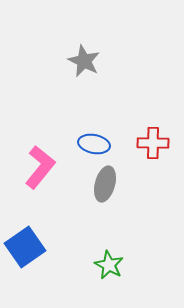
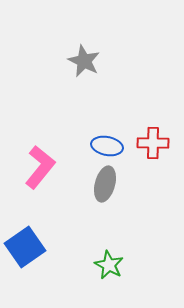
blue ellipse: moved 13 px right, 2 px down
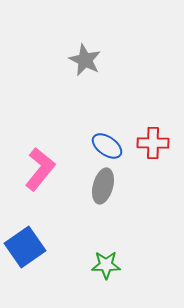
gray star: moved 1 px right, 1 px up
blue ellipse: rotated 24 degrees clockwise
pink L-shape: moved 2 px down
gray ellipse: moved 2 px left, 2 px down
green star: moved 3 px left; rotated 28 degrees counterclockwise
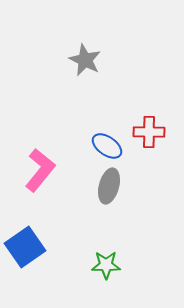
red cross: moved 4 px left, 11 px up
pink L-shape: moved 1 px down
gray ellipse: moved 6 px right
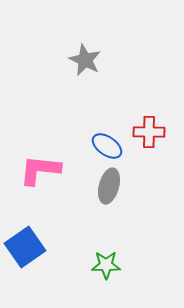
pink L-shape: rotated 123 degrees counterclockwise
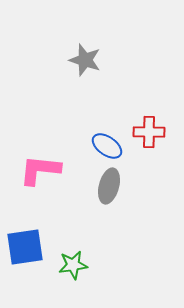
gray star: rotated 8 degrees counterclockwise
blue square: rotated 27 degrees clockwise
green star: moved 33 px left; rotated 8 degrees counterclockwise
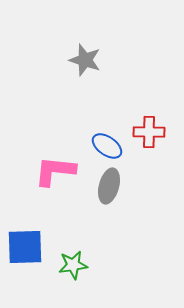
pink L-shape: moved 15 px right, 1 px down
blue square: rotated 6 degrees clockwise
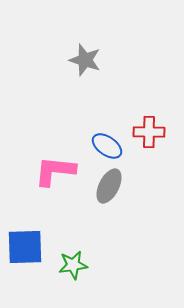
gray ellipse: rotated 12 degrees clockwise
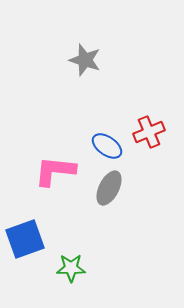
red cross: rotated 24 degrees counterclockwise
gray ellipse: moved 2 px down
blue square: moved 8 px up; rotated 18 degrees counterclockwise
green star: moved 2 px left, 3 px down; rotated 8 degrees clockwise
